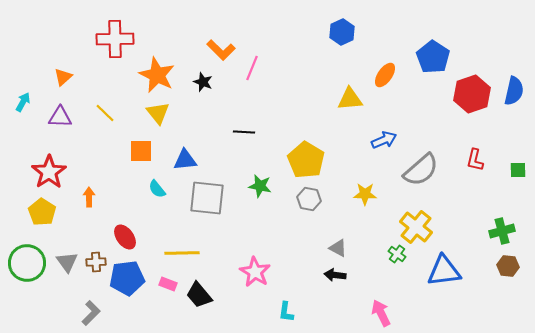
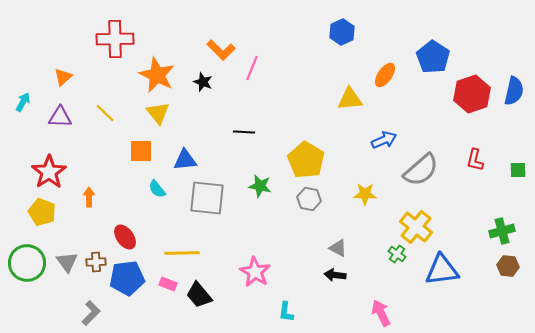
yellow pentagon at (42, 212): rotated 12 degrees counterclockwise
blue triangle at (444, 271): moved 2 px left, 1 px up
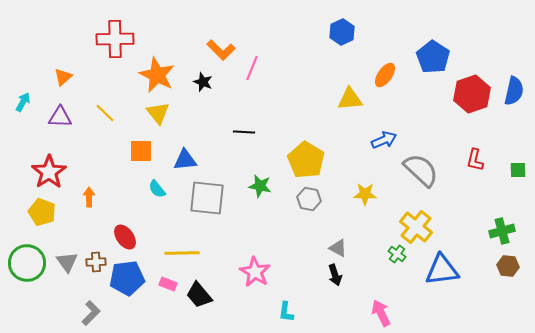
gray semicircle at (421, 170): rotated 96 degrees counterclockwise
black arrow at (335, 275): rotated 115 degrees counterclockwise
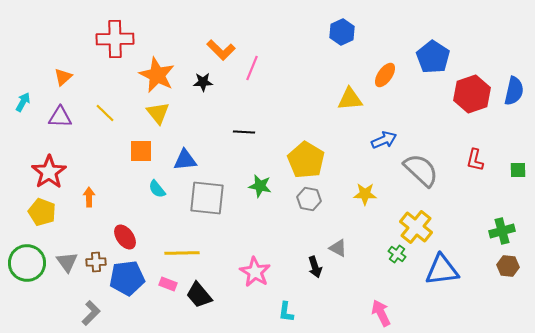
black star at (203, 82): rotated 24 degrees counterclockwise
black arrow at (335, 275): moved 20 px left, 8 px up
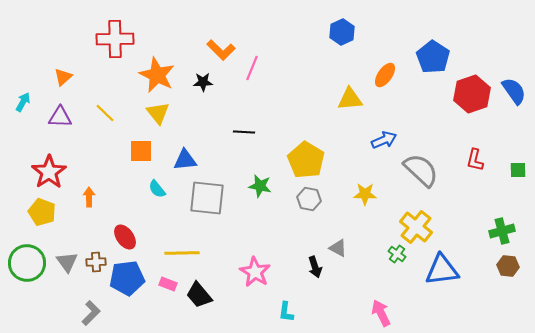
blue semicircle at (514, 91): rotated 48 degrees counterclockwise
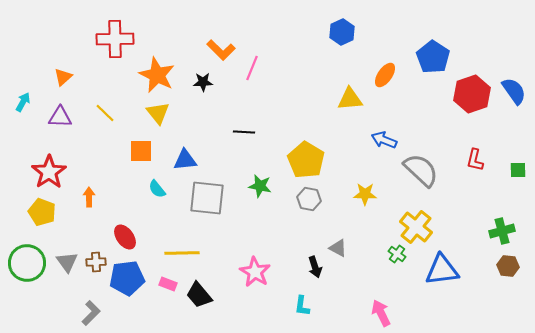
blue arrow at (384, 140): rotated 135 degrees counterclockwise
cyan L-shape at (286, 312): moved 16 px right, 6 px up
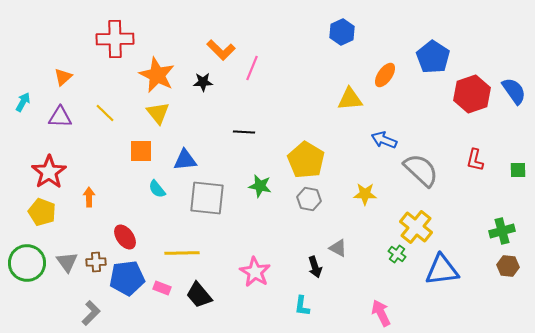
pink rectangle at (168, 284): moved 6 px left, 4 px down
